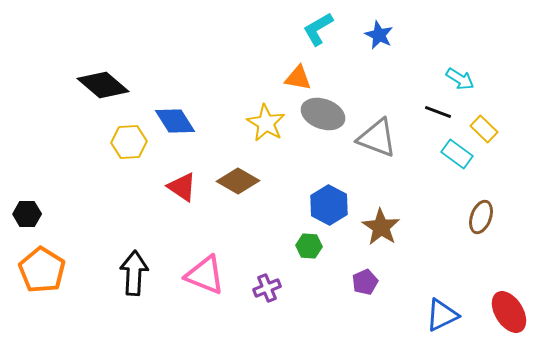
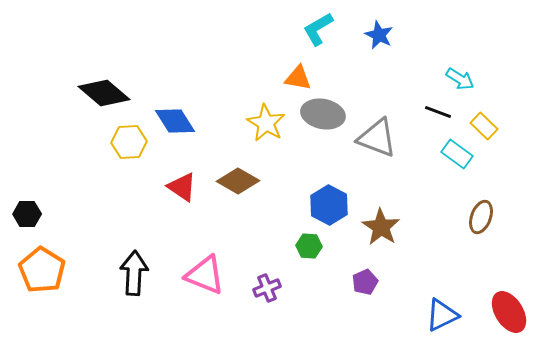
black diamond: moved 1 px right, 8 px down
gray ellipse: rotated 9 degrees counterclockwise
yellow rectangle: moved 3 px up
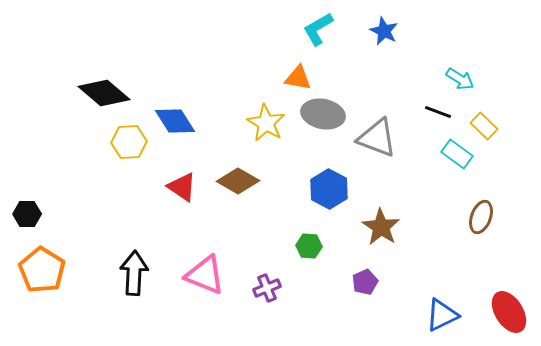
blue star: moved 5 px right, 4 px up
blue hexagon: moved 16 px up
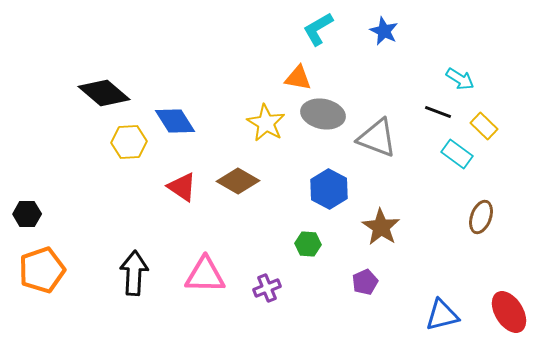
green hexagon: moved 1 px left, 2 px up
orange pentagon: rotated 21 degrees clockwise
pink triangle: rotated 21 degrees counterclockwise
blue triangle: rotated 12 degrees clockwise
